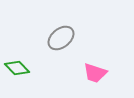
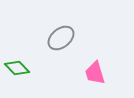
pink trapezoid: rotated 55 degrees clockwise
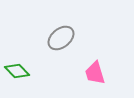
green diamond: moved 3 px down
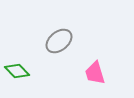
gray ellipse: moved 2 px left, 3 px down
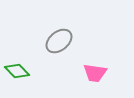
pink trapezoid: rotated 65 degrees counterclockwise
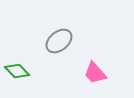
pink trapezoid: rotated 40 degrees clockwise
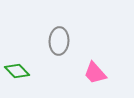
gray ellipse: rotated 48 degrees counterclockwise
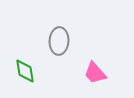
green diamond: moved 8 px right; rotated 35 degrees clockwise
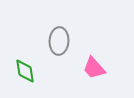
pink trapezoid: moved 1 px left, 5 px up
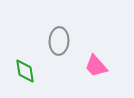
pink trapezoid: moved 2 px right, 2 px up
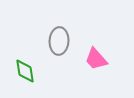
pink trapezoid: moved 7 px up
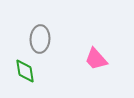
gray ellipse: moved 19 px left, 2 px up
